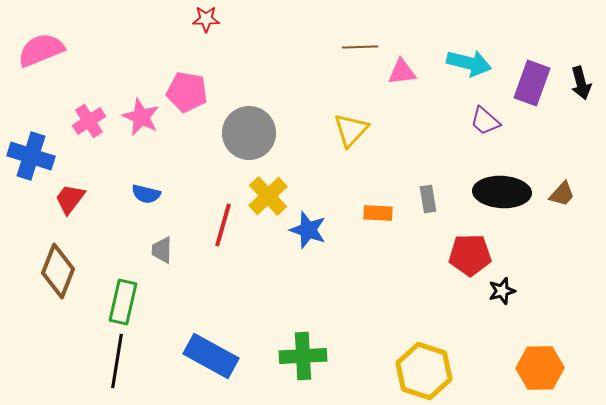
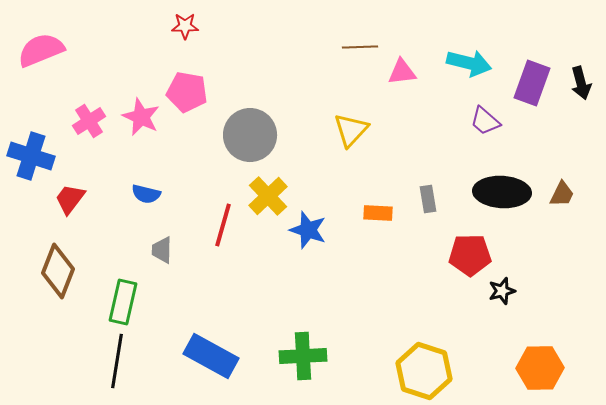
red star: moved 21 px left, 7 px down
gray circle: moved 1 px right, 2 px down
brown trapezoid: rotated 16 degrees counterclockwise
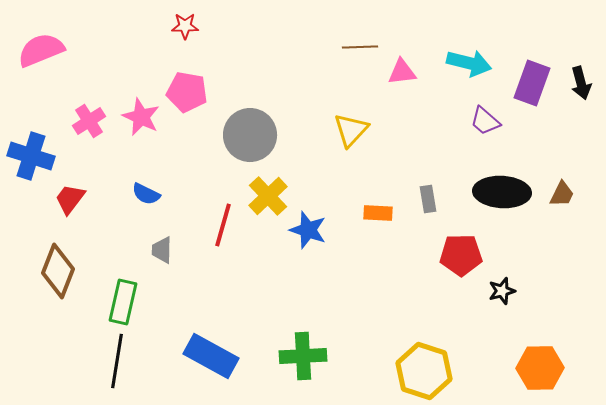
blue semicircle: rotated 12 degrees clockwise
red pentagon: moved 9 px left
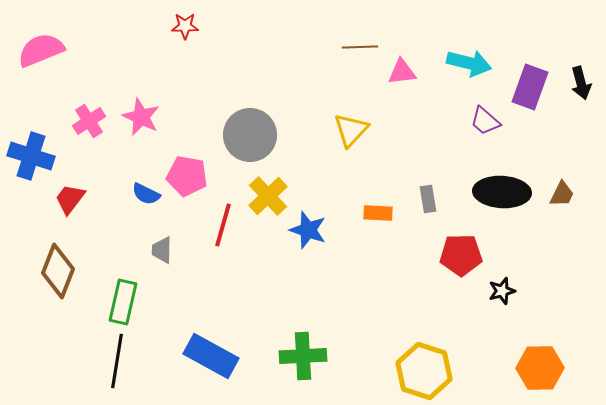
purple rectangle: moved 2 px left, 4 px down
pink pentagon: moved 84 px down
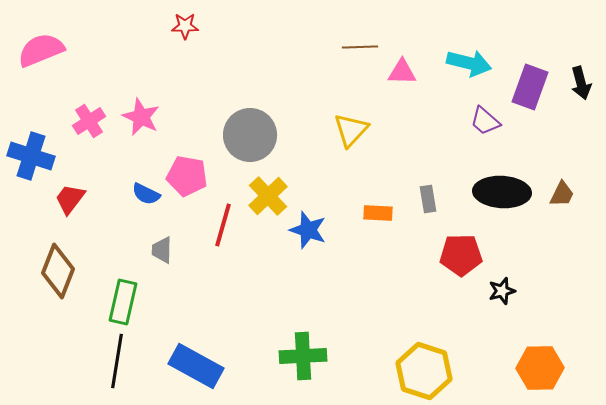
pink triangle: rotated 8 degrees clockwise
blue rectangle: moved 15 px left, 10 px down
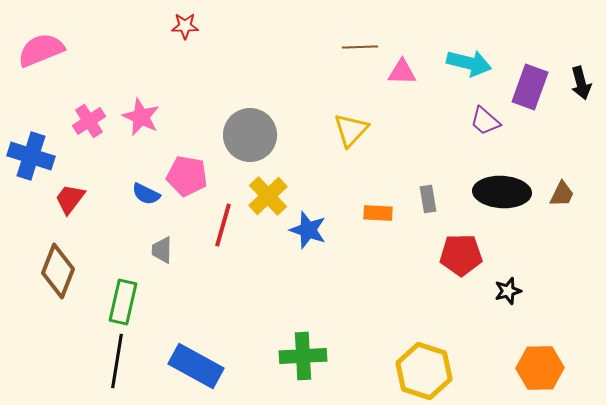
black star: moved 6 px right
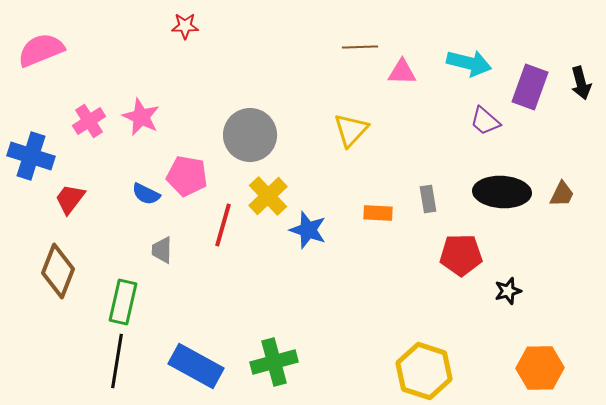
green cross: moved 29 px left, 6 px down; rotated 12 degrees counterclockwise
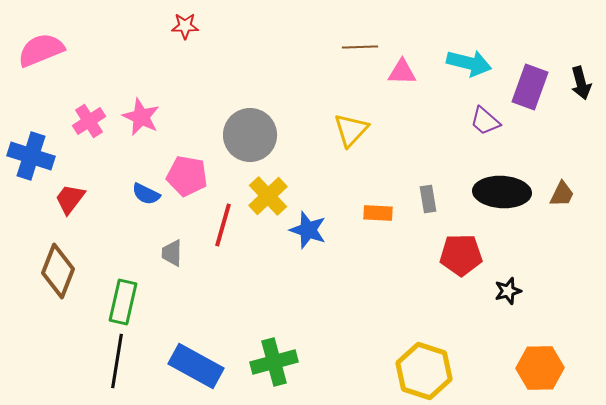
gray trapezoid: moved 10 px right, 3 px down
